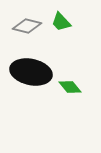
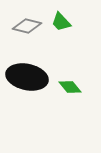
black ellipse: moved 4 px left, 5 px down
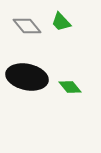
gray diamond: rotated 36 degrees clockwise
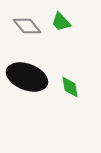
black ellipse: rotated 9 degrees clockwise
green diamond: rotated 30 degrees clockwise
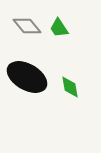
green trapezoid: moved 2 px left, 6 px down; rotated 10 degrees clockwise
black ellipse: rotated 9 degrees clockwise
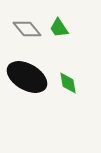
gray diamond: moved 3 px down
green diamond: moved 2 px left, 4 px up
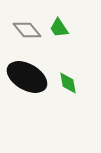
gray diamond: moved 1 px down
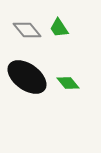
black ellipse: rotated 6 degrees clockwise
green diamond: rotated 30 degrees counterclockwise
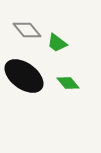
green trapezoid: moved 2 px left, 15 px down; rotated 20 degrees counterclockwise
black ellipse: moved 3 px left, 1 px up
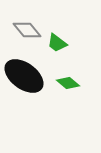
green diamond: rotated 10 degrees counterclockwise
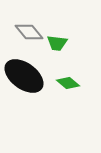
gray diamond: moved 2 px right, 2 px down
green trapezoid: rotated 30 degrees counterclockwise
